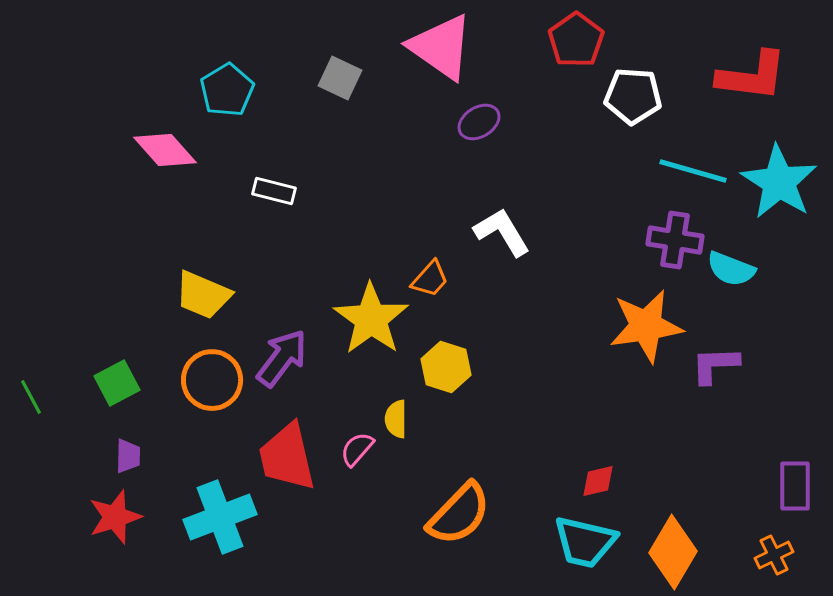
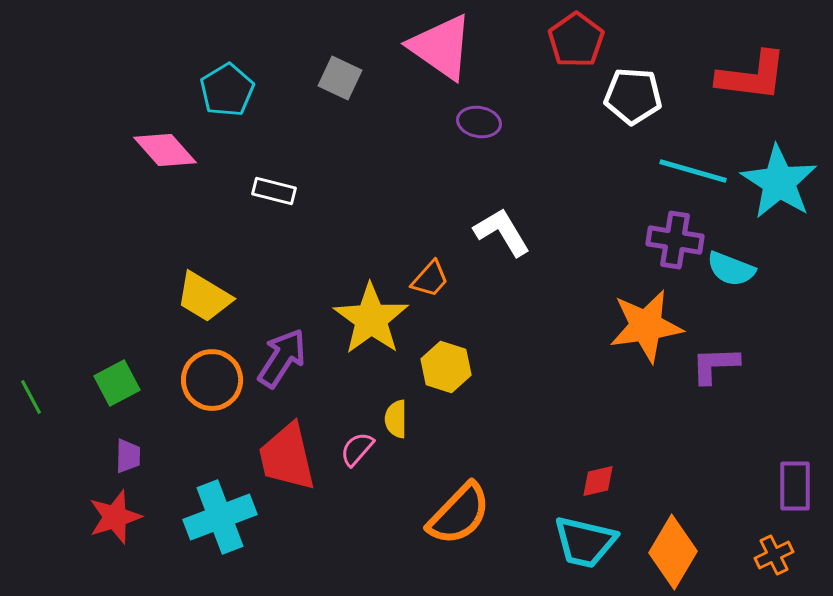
purple ellipse: rotated 42 degrees clockwise
yellow trapezoid: moved 1 px right, 2 px down; rotated 8 degrees clockwise
purple arrow: rotated 4 degrees counterclockwise
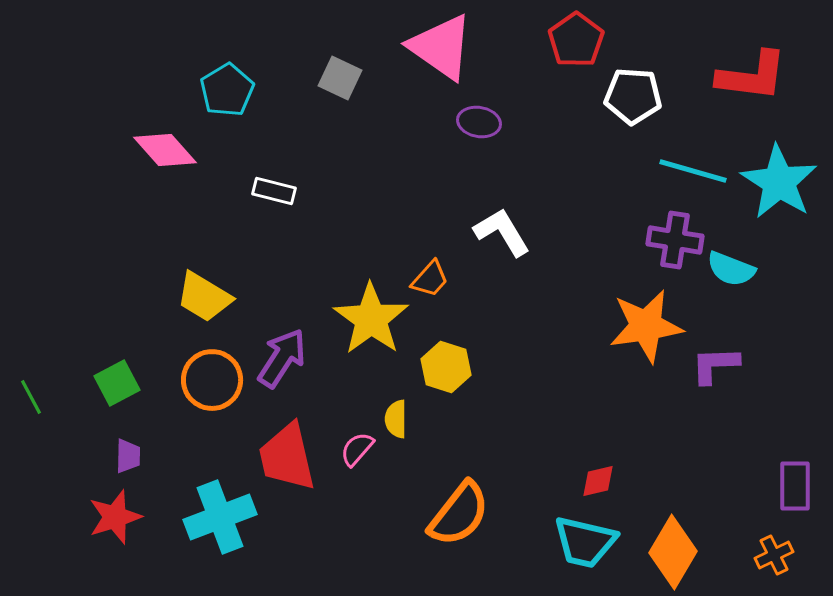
orange semicircle: rotated 6 degrees counterclockwise
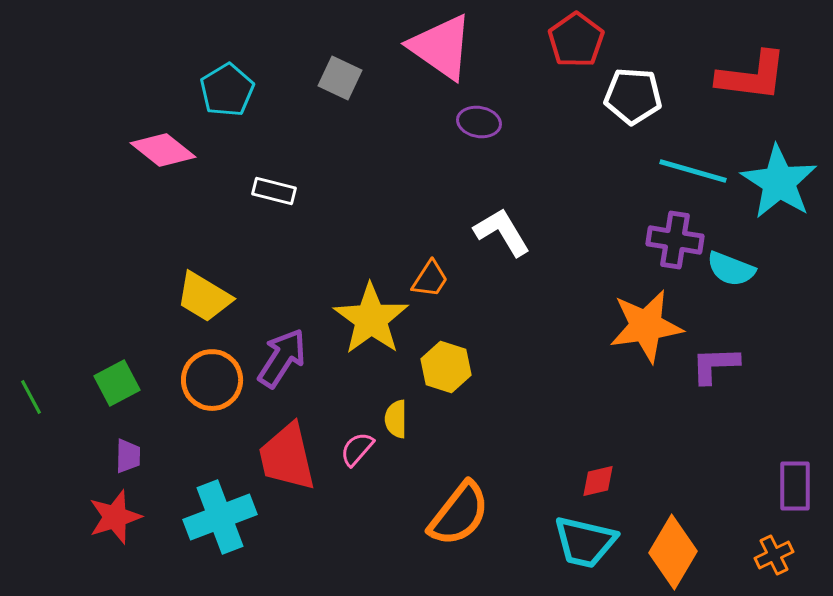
pink diamond: moved 2 px left; rotated 10 degrees counterclockwise
orange trapezoid: rotated 9 degrees counterclockwise
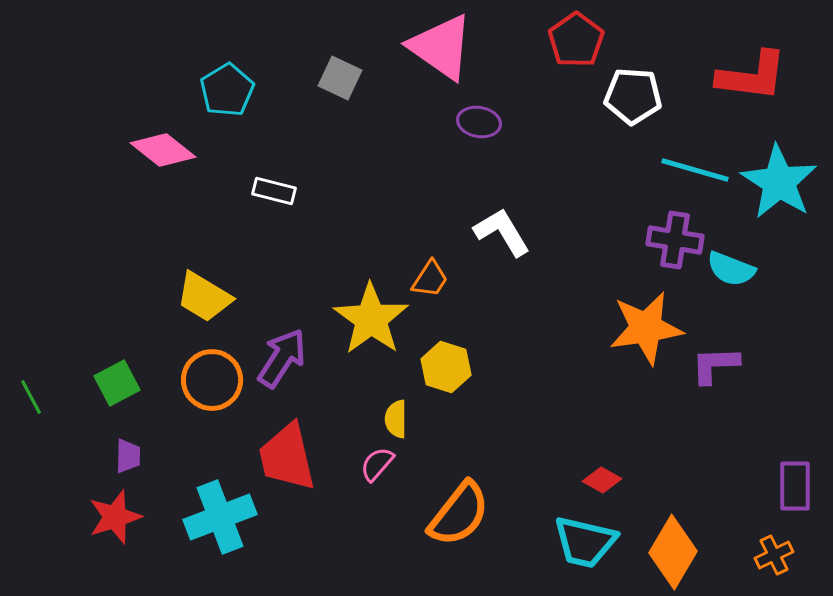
cyan line: moved 2 px right, 1 px up
orange star: moved 2 px down
pink semicircle: moved 20 px right, 15 px down
red diamond: moved 4 px right, 1 px up; rotated 42 degrees clockwise
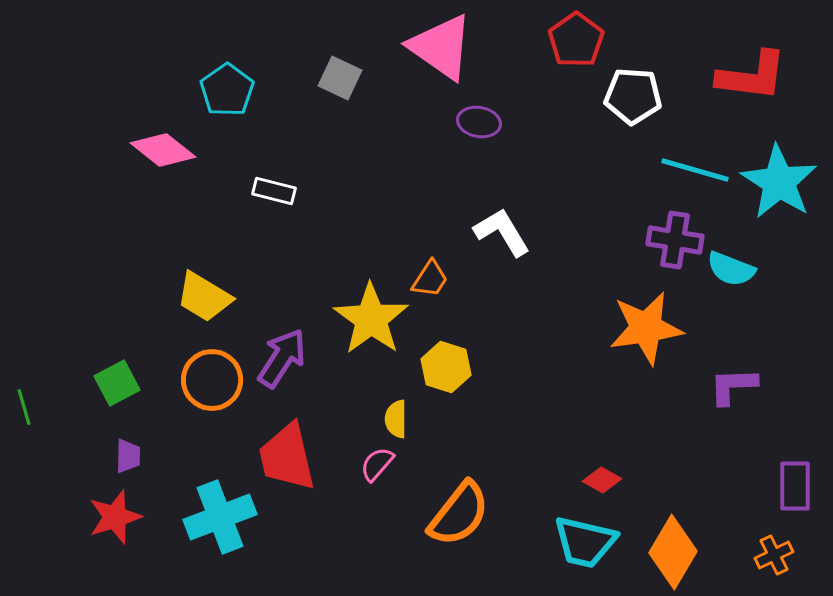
cyan pentagon: rotated 4 degrees counterclockwise
purple L-shape: moved 18 px right, 21 px down
green line: moved 7 px left, 10 px down; rotated 12 degrees clockwise
